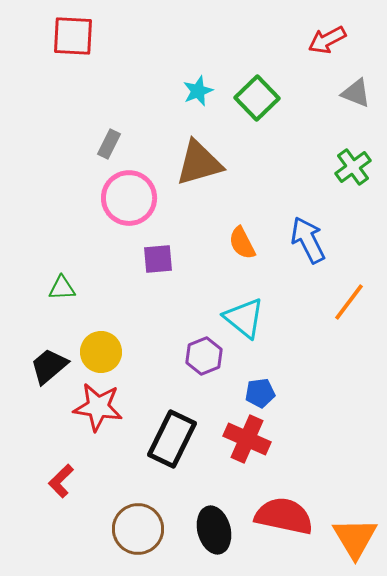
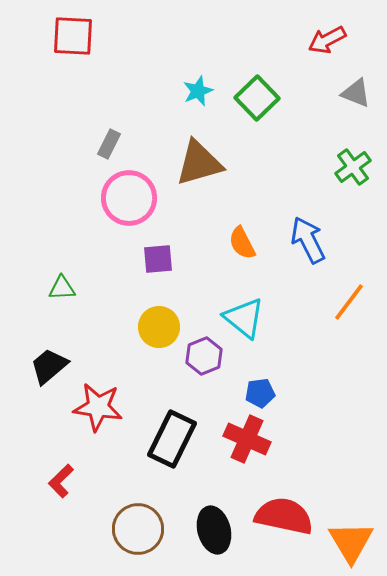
yellow circle: moved 58 px right, 25 px up
orange triangle: moved 4 px left, 4 px down
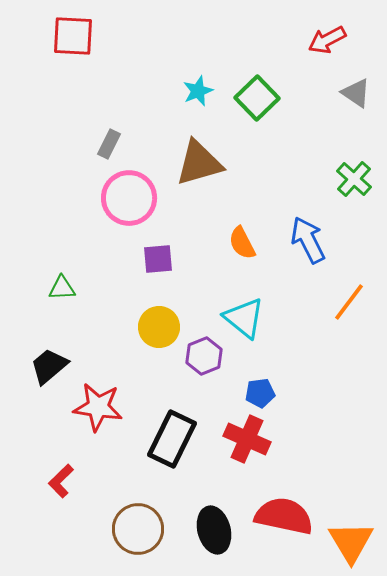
gray triangle: rotated 12 degrees clockwise
green cross: moved 1 px right, 12 px down; rotated 12 degrees counterclockwise
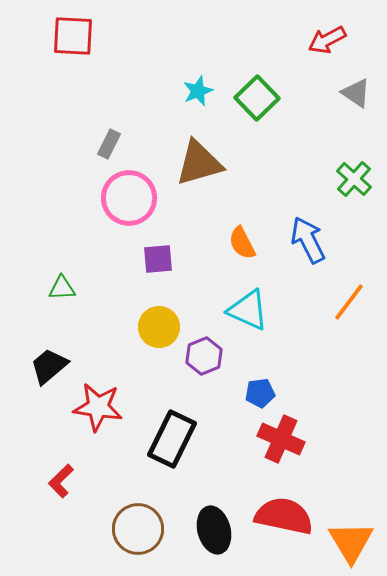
cyan triangle: moved 4 px right, 8 px up; rotated 15 degrees counterclockwise
red cross: moved 34 px right
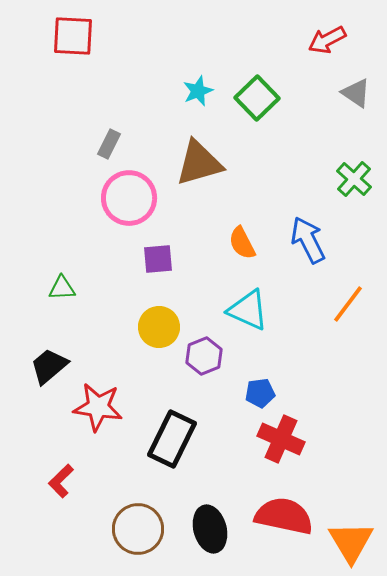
orange line: moved 1 px left, 2 px down
black ellipse: moved 4 px left, 1 px up
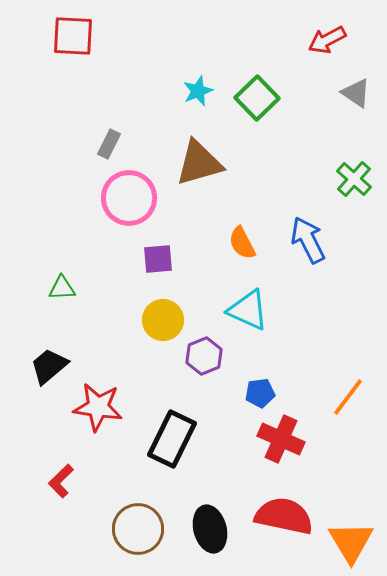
orange line: moved 93 px down
yellow circle: moved 4 px right, 7 px up
